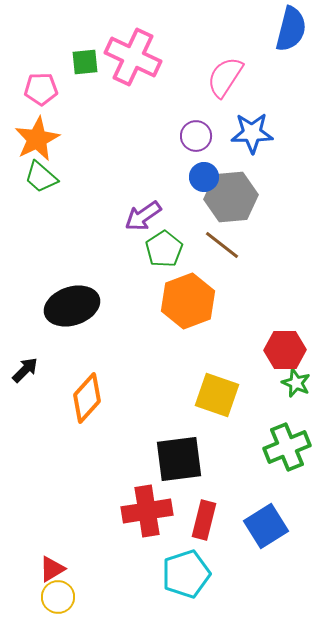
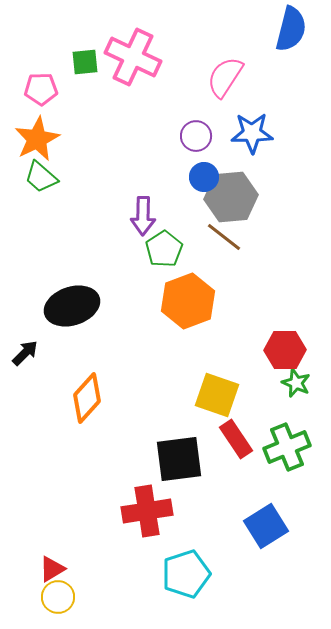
purple arrow: rotated 54 degrees counterclockwise
brown line: moved 2 px right, 8 px up
black arrow: moved 17 px up
red rectangle: moved 32 px right, 81 px up; rotated 48 degrees counterclockwise
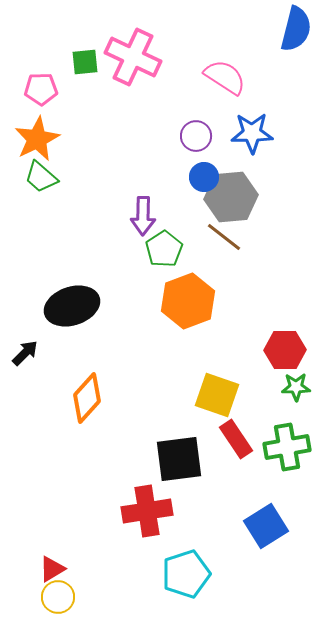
blue semicircle: moved 5 px right
pink semicircle: rotated 90 degrees clockwise
green star: moved 4 px down; rotated 24 degrees counterclockwise
green cross: rotated 12 degrees clockwise
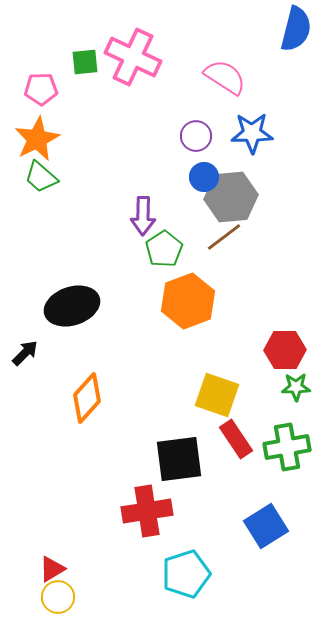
brown line: rotated 75 degrees counterclockwise
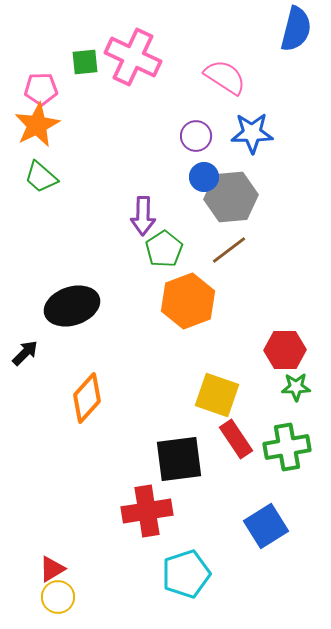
orange star: moved 14 px up
brown line: moved 5 px right, 13 px down
